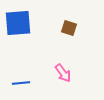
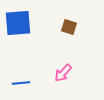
brown square: moved 1 px up
pink arrow: rotated 78 degrees clockwise
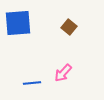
brown square: rotated 21 degrees clockwise
blue line: moved 11 px right
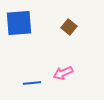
blue square: moved 1 px right
pink arrow: rotated 24 degrees clockwise
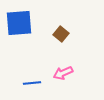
brown square: moved 8 px left, 7 px down
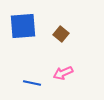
blue square: moved 4 px right, 3 px down
blue line: rotated 18 degrees clockwise
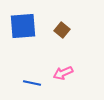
brown square: moved 1 px right, 4 px up
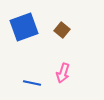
blue square: moved 1 px right, 1 px down; rotated 16 degrees counterclockwise
pink arrow: rotated 48 degrees counterclockwise
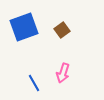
brown square: rotated 14 degrees clockwise
blue line: moved 2 px right; rotated 48 degrees clockwise
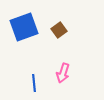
brown square: moved 3 px left
blue line: rotated 24 degrees clockwise
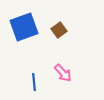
pink arrow: rotated 60 degrees counterclockwise
blue line: moved 1 px up
